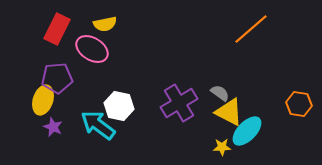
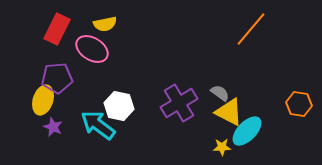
orange line: rotated 9 degrees counterclockwise
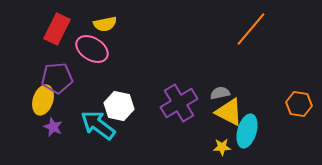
gray semicircle: rotated 48 degrees counterclockwise
cyan ellipse: rotated 28 degrees counterclockwise
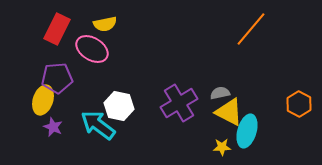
orange hexagon: rotated 20 degrees clockwise
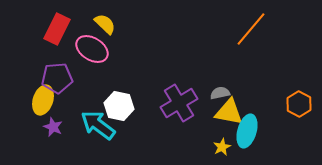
yellow semicircle: rotated 125 degrees counterclockwise
yellow triangle: rotated 16 degrees counterclockwise
yellow star: rotated 24 degrees counterclockwise
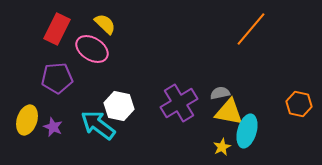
yellow ellipse: moved 16 px left, 20 px down
orange hexagon: rotated 15 degrees counterclockwise
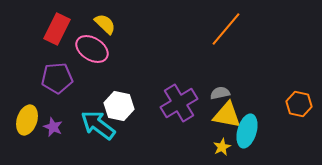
orange line: moved 25 px left
yellow triangle: moved 2 px left, 3 px down
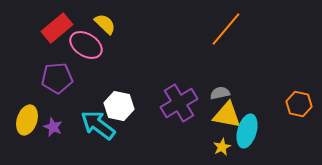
red rectangle: moved 1 px up; rotated 24 degrees clockwise
pink ellipse: moved 6 px left, 4 px up
